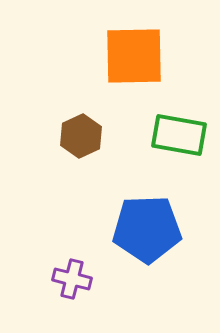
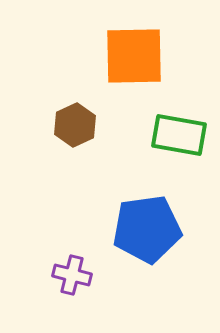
brown hexagon: moved 6 px left, 11 px up
blue pentagon: rotated 6 degrees counterclockwise
purple cross: moved 4 px up
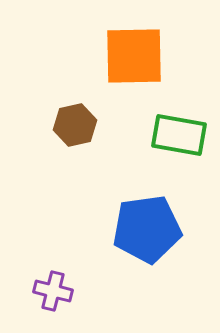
brown hexagon: rotated 12 degrees clockwise
purple cross: moved 19 px left, 16 px down
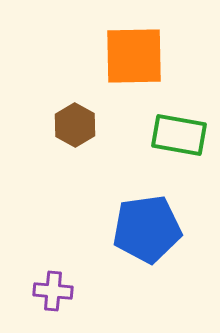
brown hexagon: rotated 18 degrees counterclockwise
purple cross: rotated 9 degrees counterclockwise
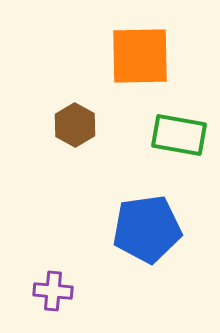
orange square: moved 6 px right
